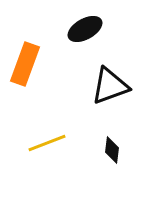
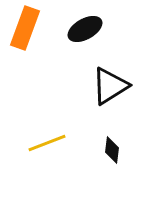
orange rectangle: moved 36 px up
black triangle: rotated 12 degrees counterclockwise
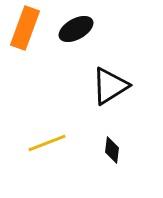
black ellipse: moved 9 px left
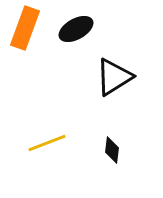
black triangle: moved 4 px right, 9 px up
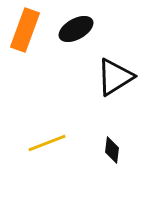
orange rectangle: moved 2 px down
black triangle: moved 1 px right
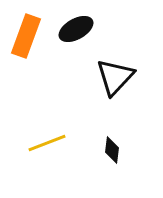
orange rectangle: moved 1 px right, 6 px down
black triangle: rotated 15 degrees counterclockwise
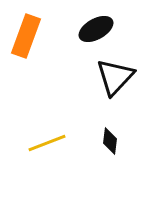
black ellipse: moved 20 px right
black diamond: moved 2 px left, 9 px up
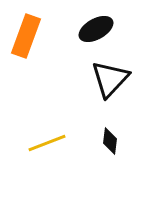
black triangle: moved 5 px left, 2 px down
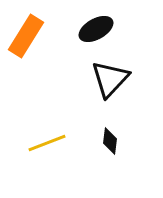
orange rectangle: rotated 12 degrees clockwise
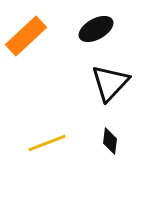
orange rectangle: rotated 15 degrees clockwise
black triangle: moved 4 px down
